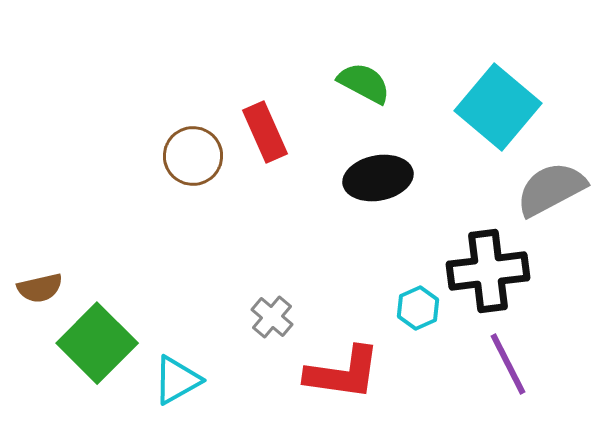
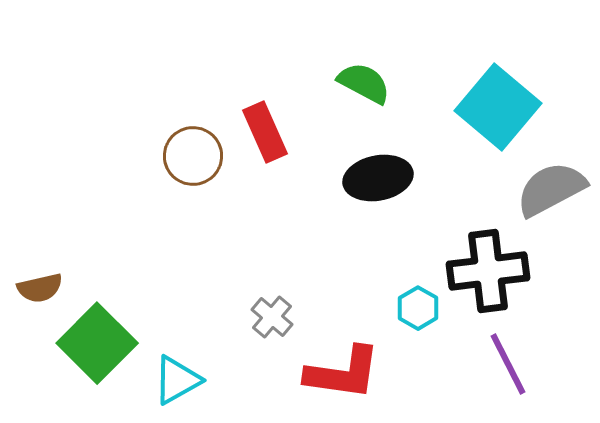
cyan hexagon: rotated 6 degrees counterclockwise
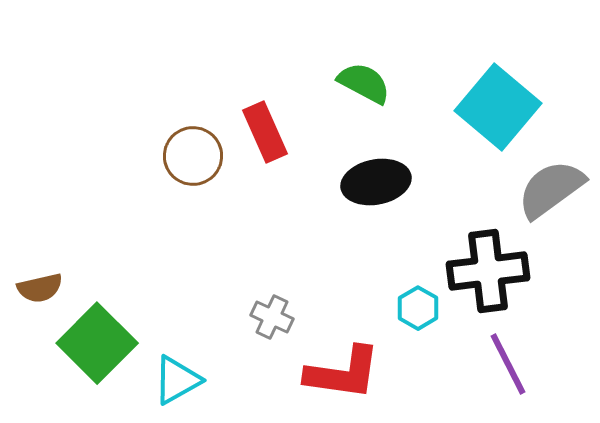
black ellipse: moved 2 px left, 4 px down
gray semicircle: rotated 8 degrees counterclockwise
gray cross: rotated 15 degrees counterclockwise
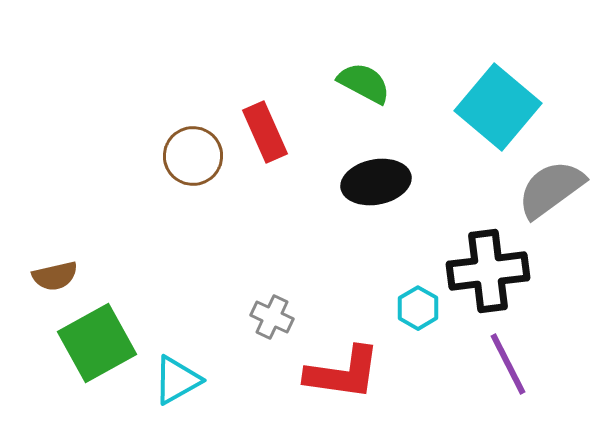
brown semicircle: moved 15 px right, 12 px up
green square: rotated 16 degrees clockwise
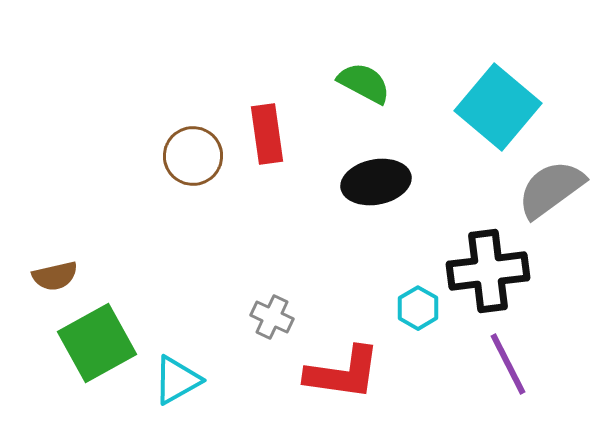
red rectangle: moved 2 px right, 2 px down; rotated 16 degrees clockwise
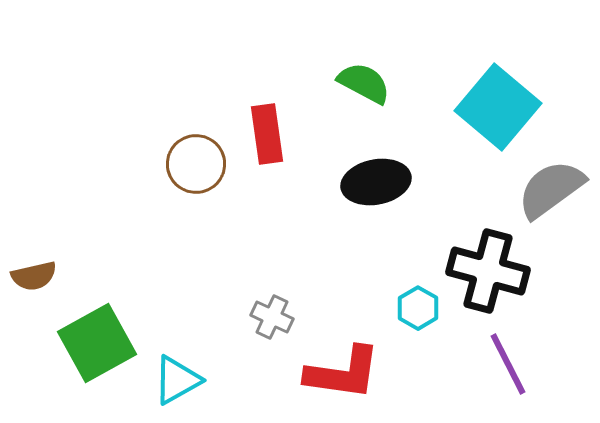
brown circle: moved 3 px right, 8 px down
black cross: rotated 22 degrees clockwise
brown semicircle: moved 21 px left
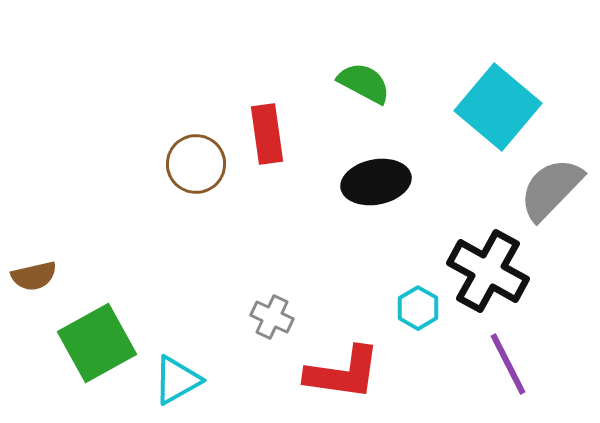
gray semicircle: rotated 10 degrees counterclockwise
black cross: rotated 14 degrees clockwise
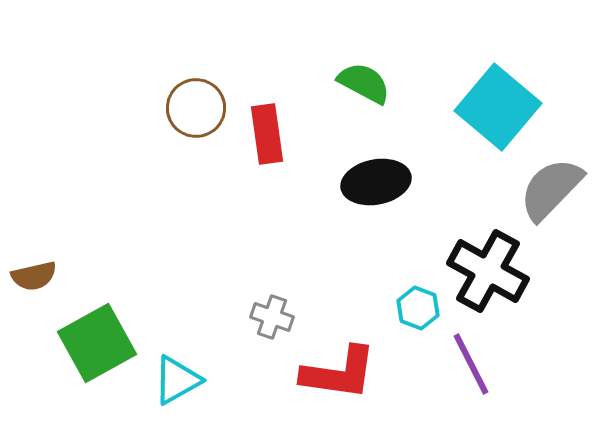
brown circle: moved 56 px up
cyan hexagon: rotated 9 degrees counterclockwise
gray cross: rotated 6 degrees counterclockwise
purple line: moved 37 px left
red L-shape: moved 4 px left
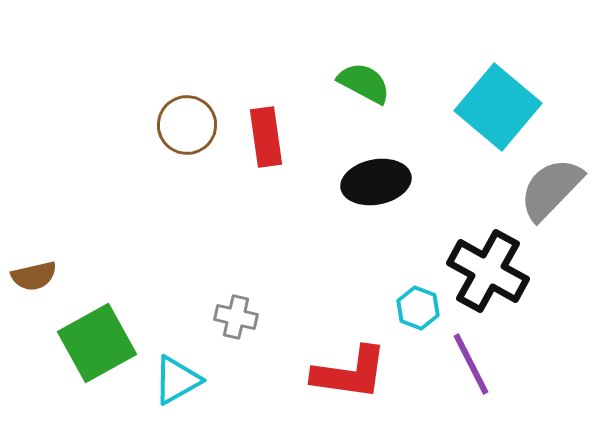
brown circle: moved 9 px left, 17 px down
red rectangle: moved 1 px left, 3 px down
gray cross: moved 36 px left; rotated 6 degrees counterclockwise
red L-shape: moved 11 px right
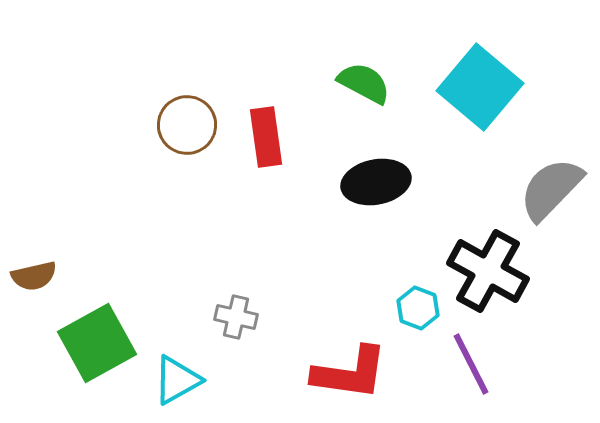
cyan square: moved 18 px left, 20 px up
